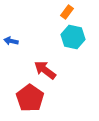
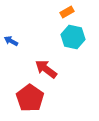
orange rectangle: rotated 24 degrees clockwise
blue arrow: rotated 16 degrees clockwise
red arrow: moved 1 px right, 1 px up
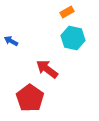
cyan hexagon: moved 1 px down
red arrow: moved 1 px right
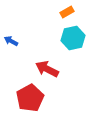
cyan hexagon: rotated 25 degrees counterclockwise
red arrow: rotated 10 degrees counterclockwise
red pentagon: rotated 8 degrees clockwise
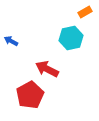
orange rectangle: moved 18 px right
cyan hexagon: moved 2 px left
red pentagon: moved 3 px up
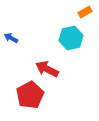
blue arrow: moved 3 px up
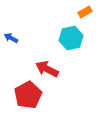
red pentagon: moved 2 px left
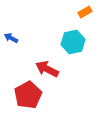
cyan hexagon: moved 2 px right, 4 px down
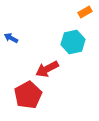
red arrow: rotated 55 degrees counterclockwise
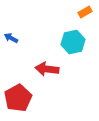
red arrow: rotated 35 degrees clockwise
red pentagon: moved 10 px left, 3 px down
